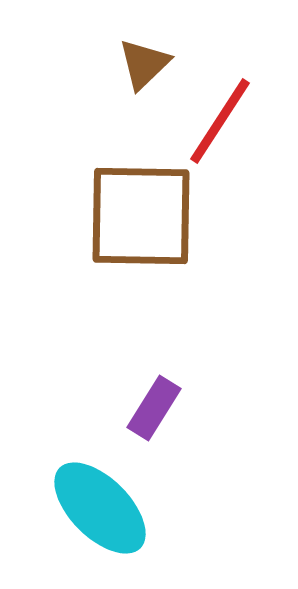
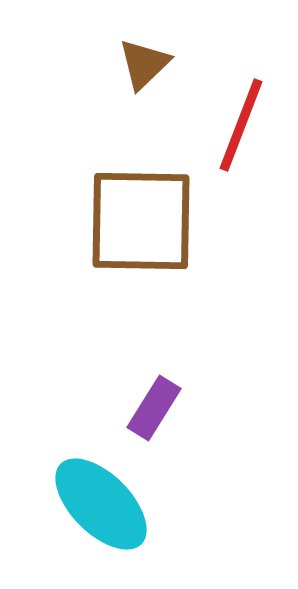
red line: moved 21 px right, 4 px down; rotated 12 degrees counterclockwise
brown square: moved 5 px down
cyan ellipse: moved 1 px right, 4 px up
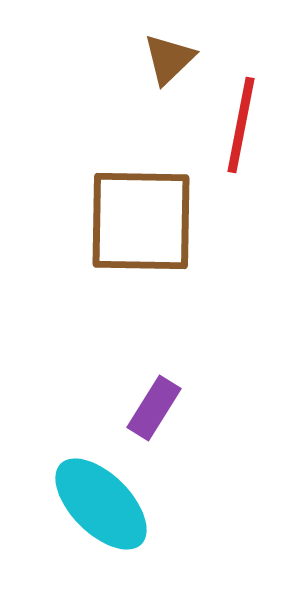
brown triangle: moved 25 px right, 5 px up
red line: rotated 10 degrees counterclockwise
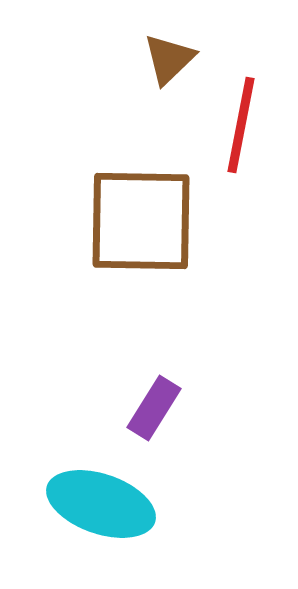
cyan ellipse: rotated 26 degrees counterclockwise
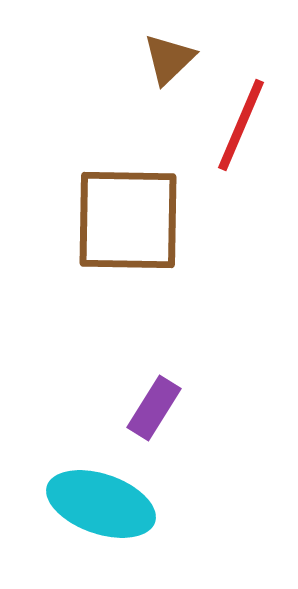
red line: rotated 12 degrees clockwise
brown square: moved 13 px left, 1 px up
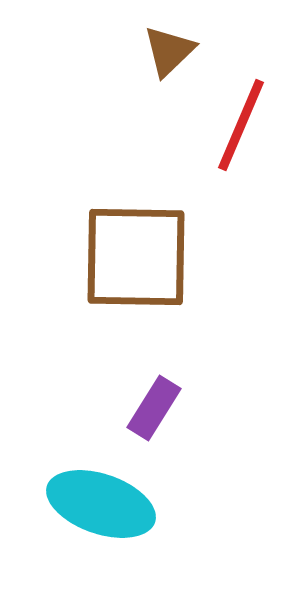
brown triangle: moved 8 px up
brown square: moved 8 px right, 37 px down
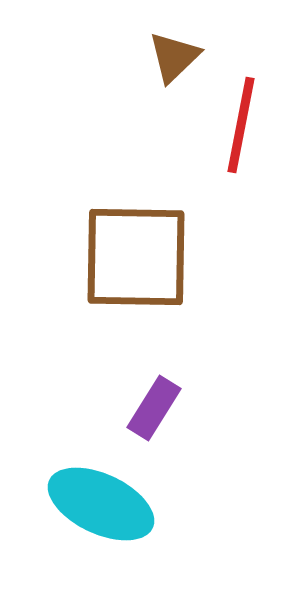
brown triangle: moved 5 px right, 6 px down
red line: rotated 12 degrees counterclockwise
cyan ellipse: rotated 6 degrees clockwise
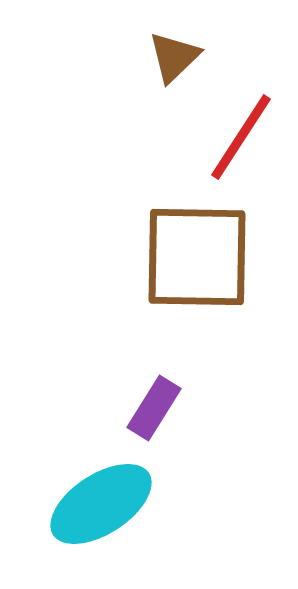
red line: moved 12 px down; rotated 22 degrees clockwise
brown square: moved 61 px right
cyan ellipse: rotated 58 degrees counterclockwise
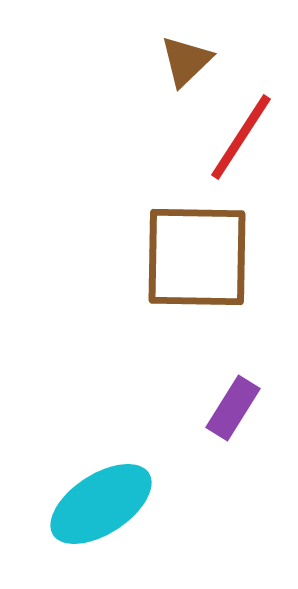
brown triangle: moved 12 px right, 4 px down
purple rectangle: moved 79 px right
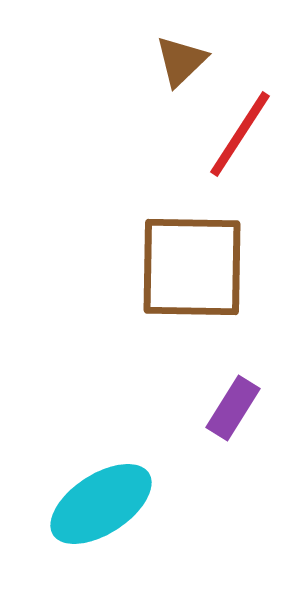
brown triangle: moved 5 px left
red line: moved 1 px left, 3 px up
brown square: moved 5 px left, 10 px down
